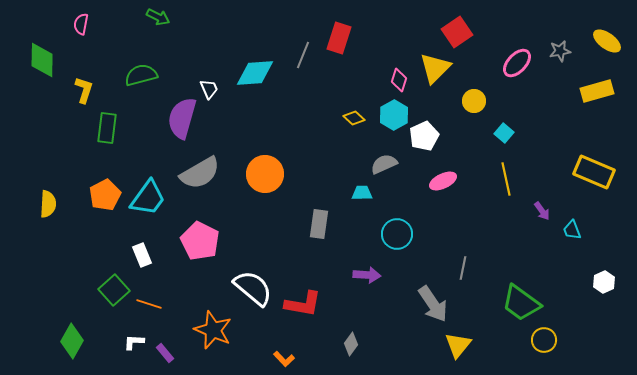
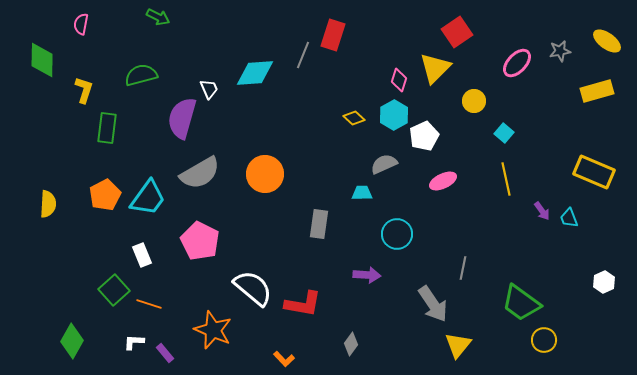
red rectangle at (339, 38): moved 6 px left, 3 px up
cyan trapezoid at (572, 230): moved 3 px left, 12 px up
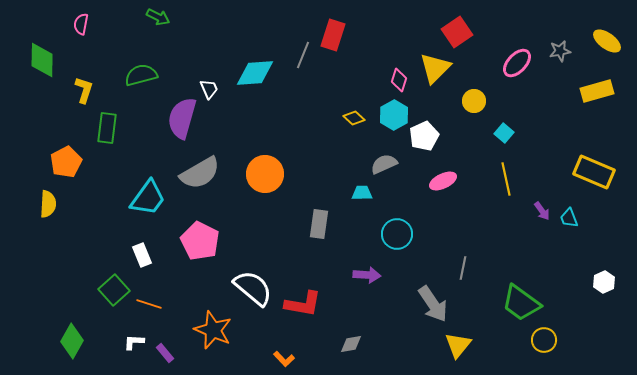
orange pentagon at (105, 195): moved 39 px left, 33 px up
gray diamond at (351, 344): rotated 45 degrees clockwise
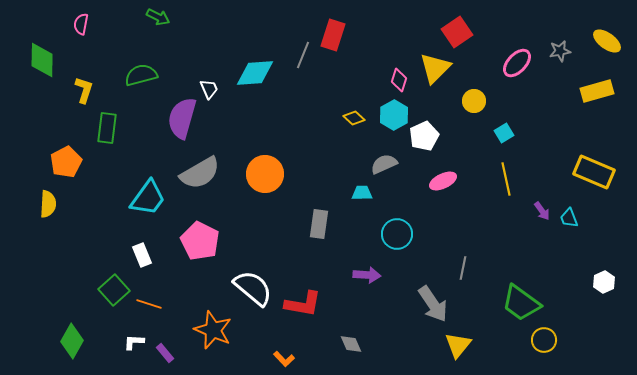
cyan square at (504, 133): rotated 18 degrees clockwise
gray diamond at (351, 344): rotated 75 degrees clockwise
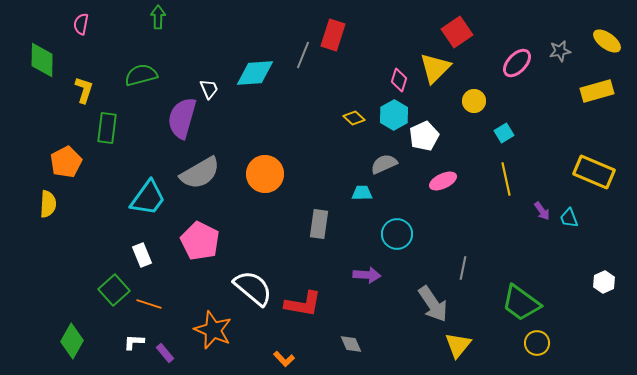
green arrow at (158, 17): rotated 115 degrees counterclockwise
yellow circle at (544, 340): moved 7 px left, 3 px down
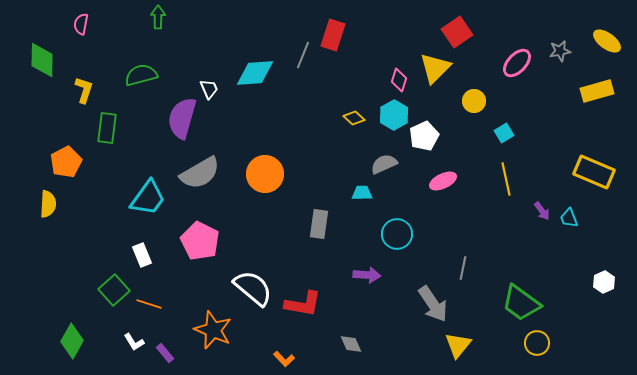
white L-shape at (134, 342): rotated 125 degrees counterclockwise
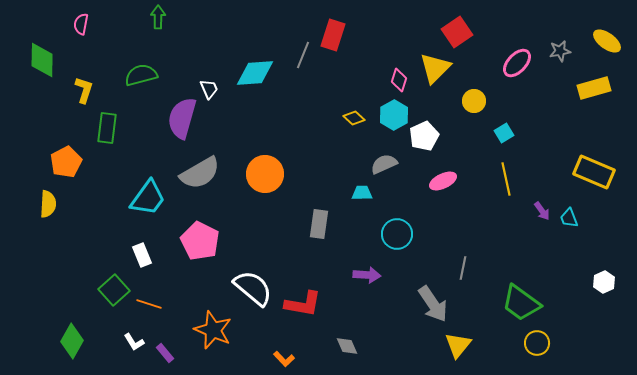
yellow rectangle at (597, 91): moved 3 px left, 3 px up
gray diamond at (351, 344): moved 4 px left, 2 px down
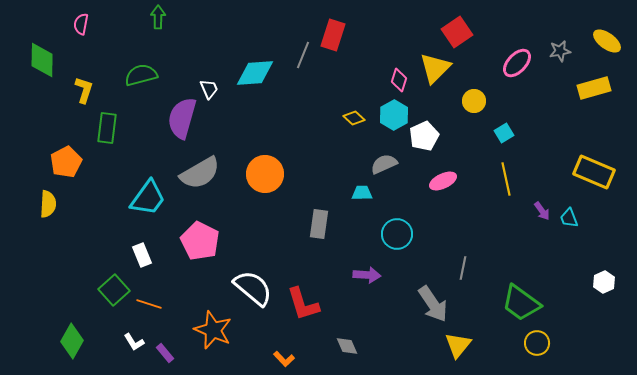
red L-shape at (303, 304): rotated 63 degrees clockwise
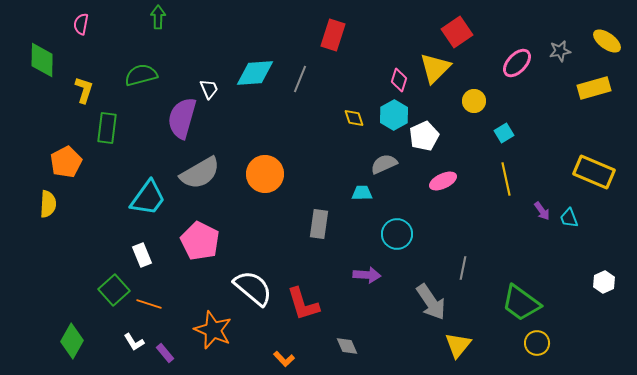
gray line at (303, 55): moved 3 px left, 24 px down
yellow diamond at (354, 118): rotated 30 degrees clockwise
gray arrow at (433, 304): moved 2 px left, 2 px up
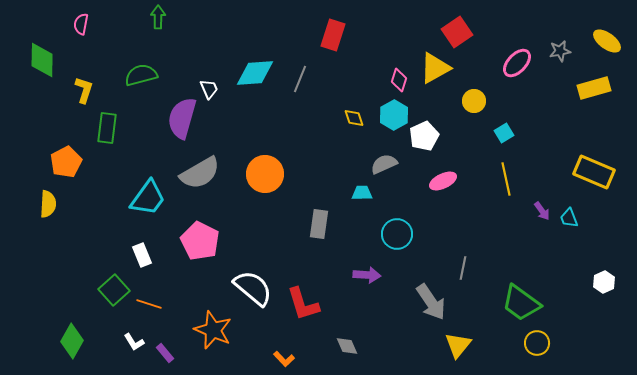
yellow triangle at (435, 68): rotated 16 degrees clockwise
